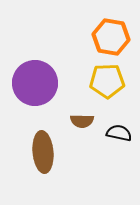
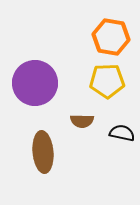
black semicircle: moved 3 px right
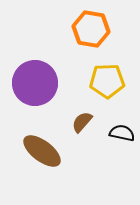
orange hexagon: moved 20 px left, 8 px up
brown semicircle: moved 1 px down; rotated 130 degrees clockwise
brown ellipse: moved 1 px left, 1 px up; rotated 48 degrees counterclockwise
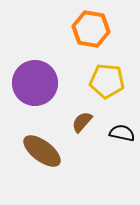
yellow pentagon: rotated 8 degrees clockwise
